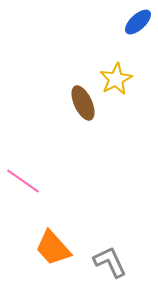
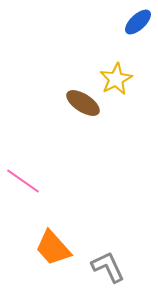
brown ellipse: rotated 32 degrees counterclockwise
gray L-shape: moved 2 px left, 5 px down
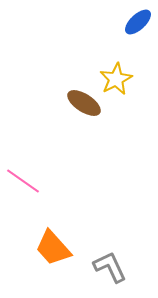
brown ellipse: moved 1 px right
gray L-shape: moved 2 px right
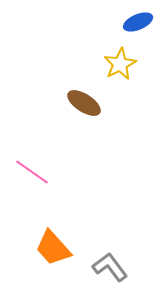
blue ellipse: rotated 20 degrees clockwise
yellow star: moved 4 px right, 15 px up
pink line: moved 9 px right, 9 px up
gray L-shape: rotated 12 degrees counterclockwise
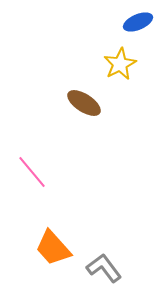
pink line: rotated 15 degrees clockwise
gray L-shape: moved 6 px left, 1 px down
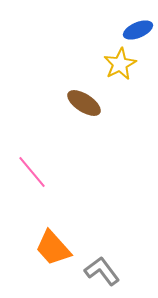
blue ellipse: moved 8 px down
gray L-shape: moved 2 px left, 3 px down
